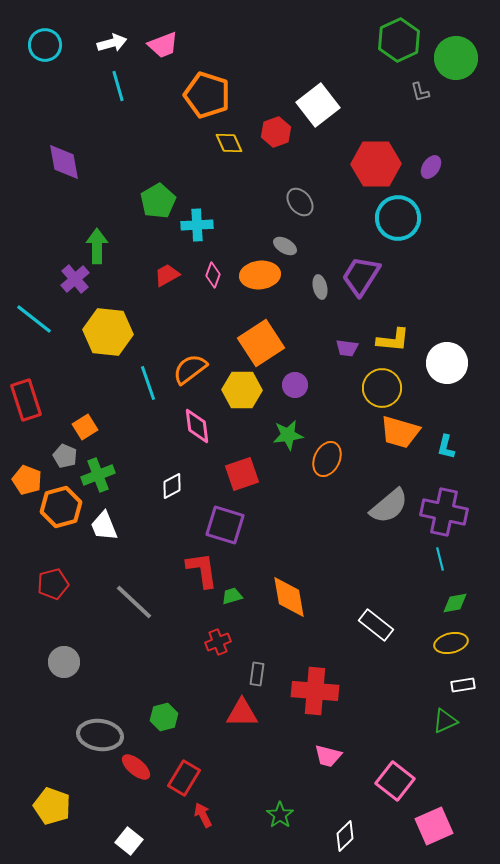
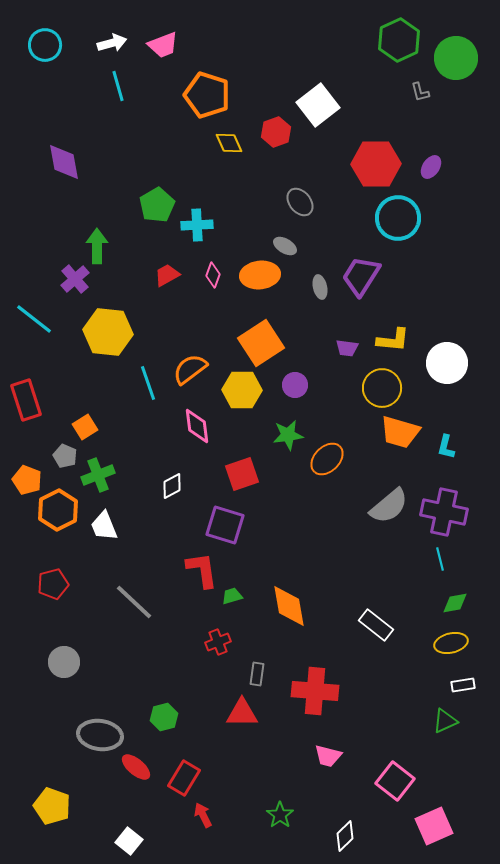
green pentagon at (158, 201): moved 1 px left, 4 px down
orange ellipse at (327, 459): rotated 20 degrees clockwise
orange hexagon at (61, 507): moved 3 px left, 3 px down; rotated 12 degrees counterclockwise
orange diamond at (289, 597): moved 9 px down
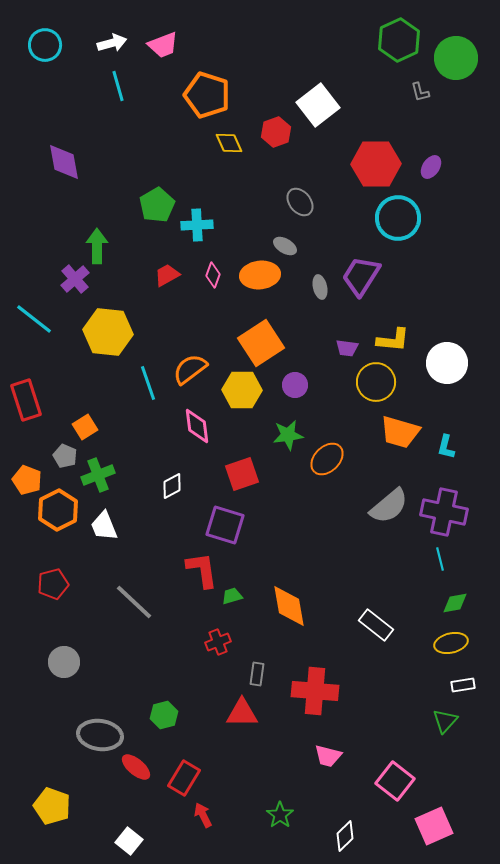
yellow circle at (382, 388): moved 6 px left, 6 px up
green hexagon at (164, 717): moved 2 px up
green triangle at (445, 721): rotated 24 degrees counterclockwise
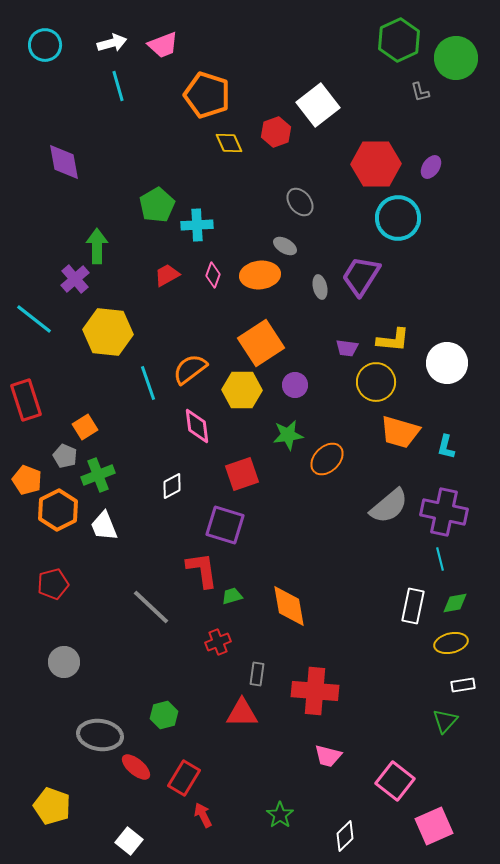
gray line at (134, 602): moved 17 px right, 5 px down
white rectangle at (376, 625): moved 37 px right, 19 px up; rotated 64 degrees clockwise
